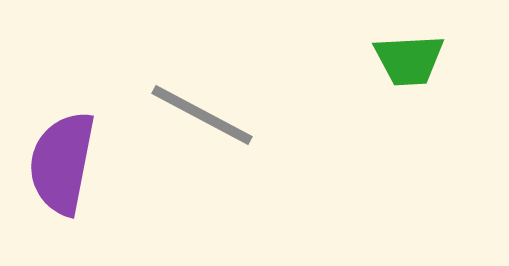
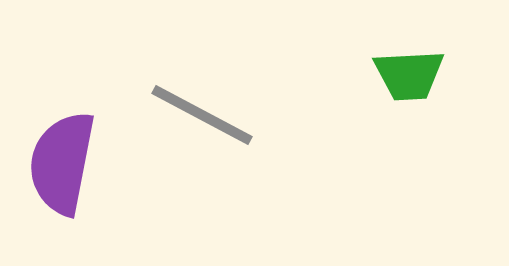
green trapezoid: moved 15 px down
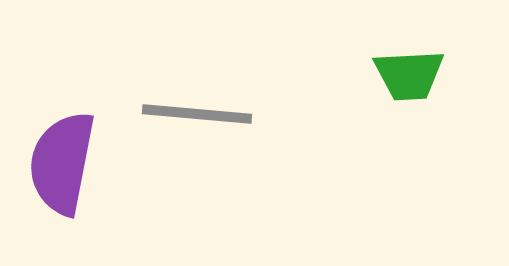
gray line: moved 5 px left, 1 px up; rotated 23 degrees counterclockwise
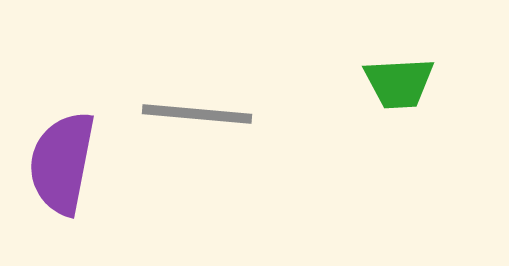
green trapezoid: moved 10 px left, 8 px down
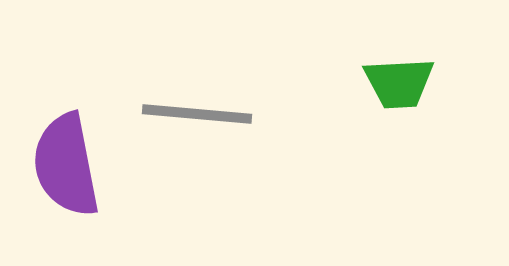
purple semicircle: moved 4 px right, 2 px down; rotated 22 degrees counterclockwise
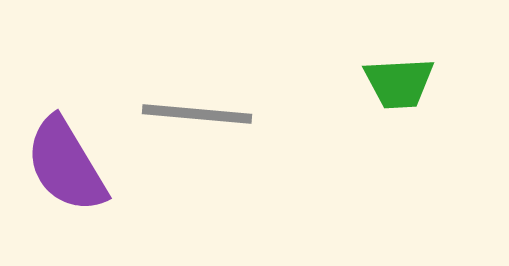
purple semicircle: rotated 20 degrees counterclockwise
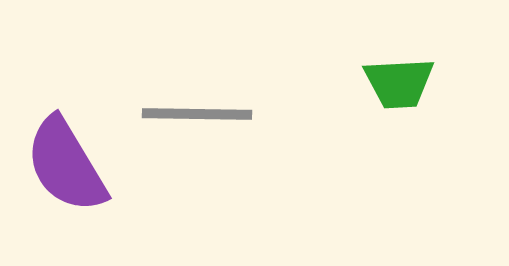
gray line: rotated 4 degrees counterclockwise
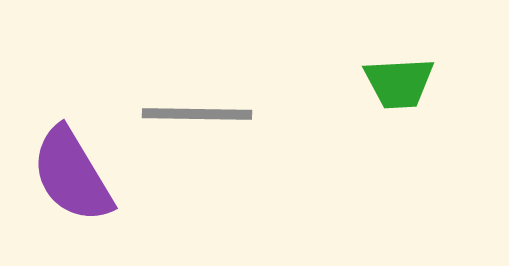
purple semicircle: moved 6 px right, 10 px down
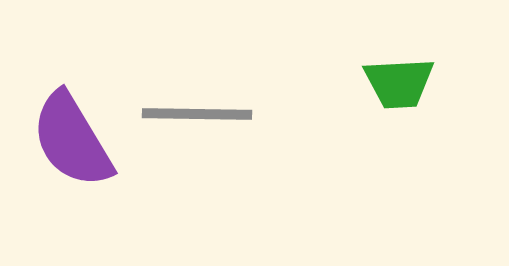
purple semicircle: moved 35 px up
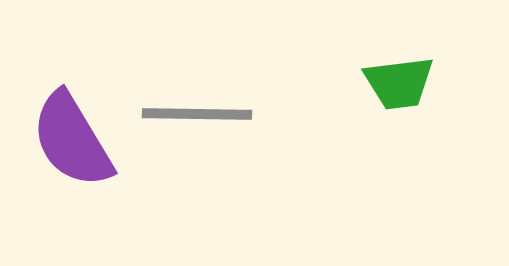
green trapezoid: rotated 4 degrees counterclockwise
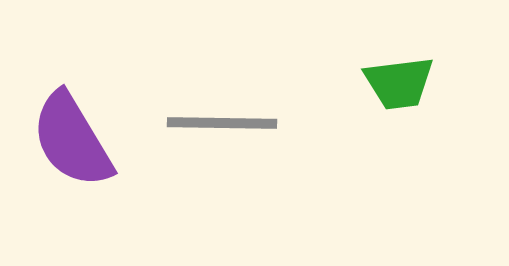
gray line: moved 25 px right, 9 px down
